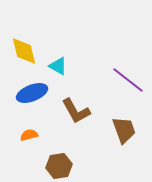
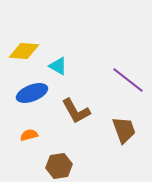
yellow diamond: rotated 72 degrees counterclockwise
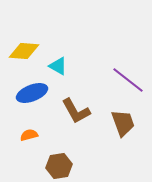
brown trapezoid: moved 1 px left, 7 px up
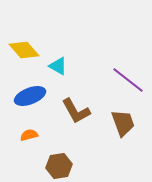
yellow diamond: moved 1 px up; rotated 44 degrees clockwise
blue ellipse: moved 2 px left, 3 px down
